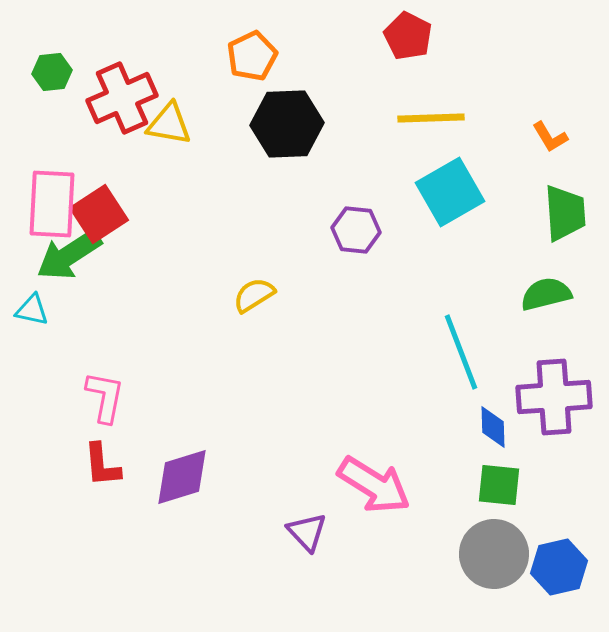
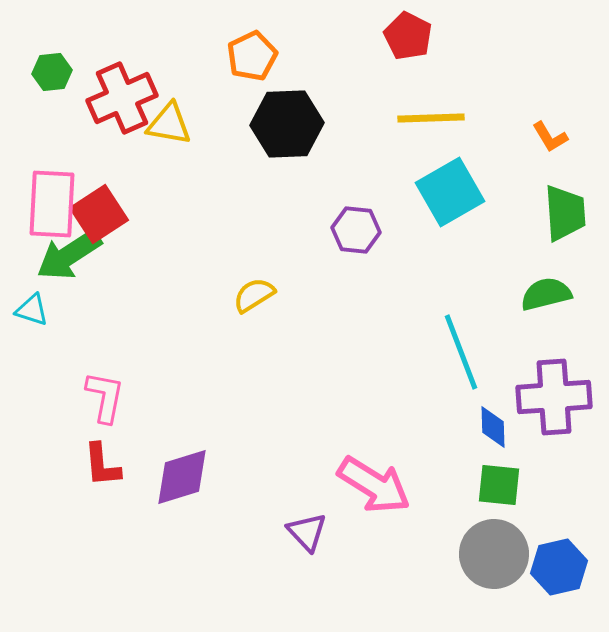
cyan triangle: rotated 6 degrees clockwise
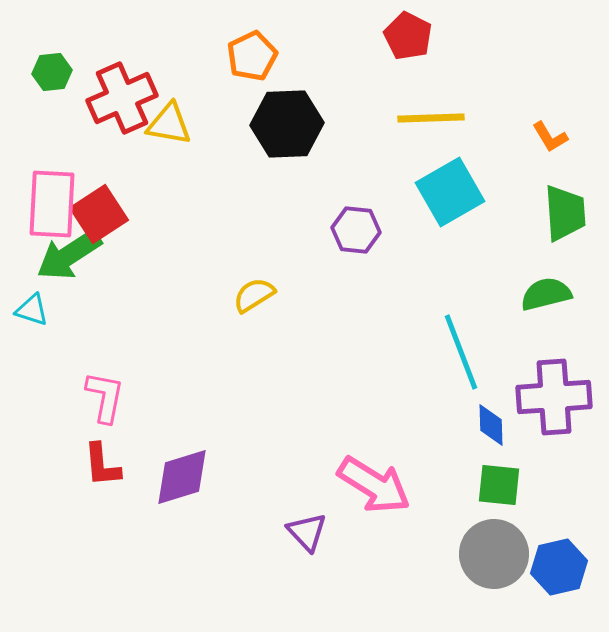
blue diamond: moved 2 px left, 2 px up
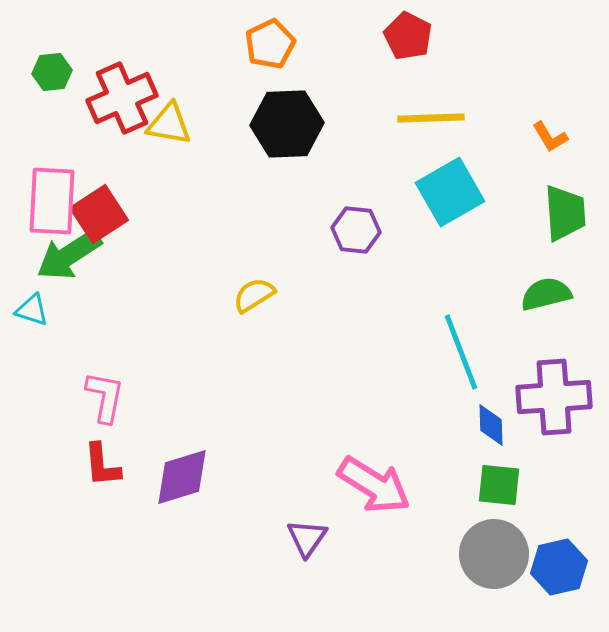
orange pentagon: moved 18 px right, 12 px up
pink rectangle: moved 3 px up
purple triangle: moved 6 px down; rotated 18 degrees clockwise
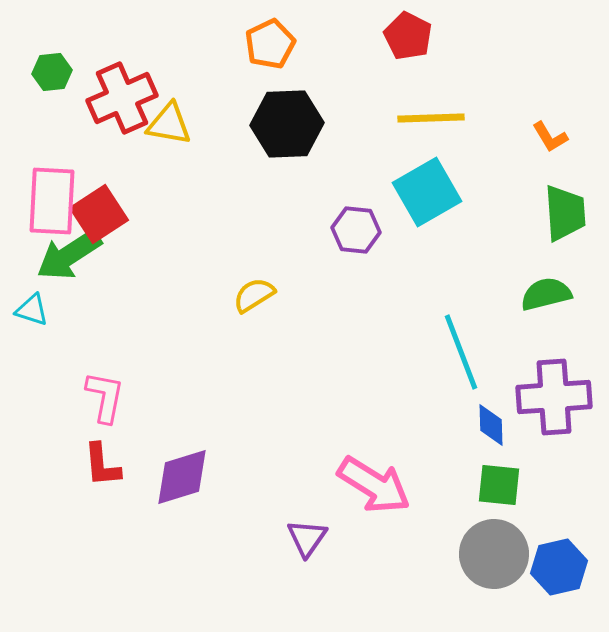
cyan square: moved 23 px left
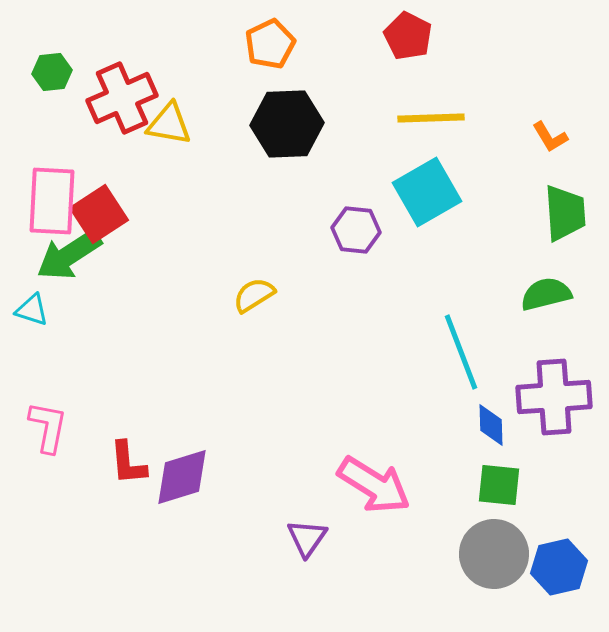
pink L-shape: moved 57 px left, 30 px down
red L-shape: moved 26 px right, 2 px up
